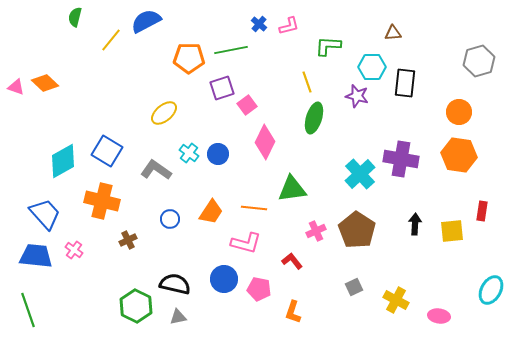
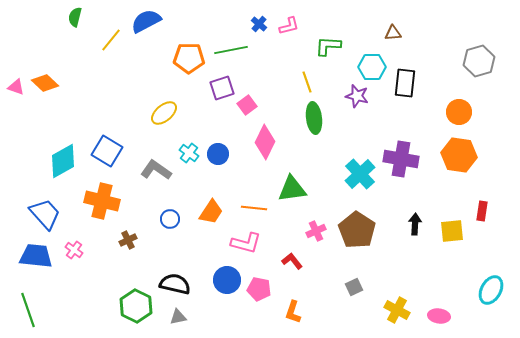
green ellipse at (314, 118): rotated 24 degrees counterclockwise
blue circle at (224, 279): moved 3 px right, 1 px down
yellow cross at (396, 300): moved 1 px right, 10 px down
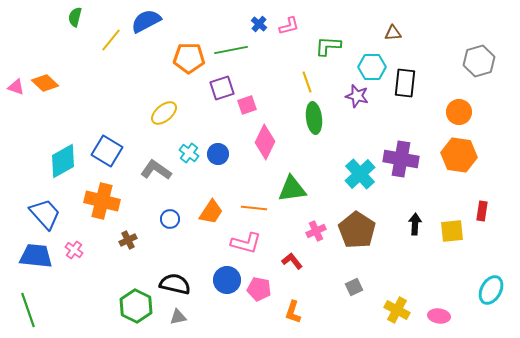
pink square at (247, 105): rotated 18 degrees clockwise
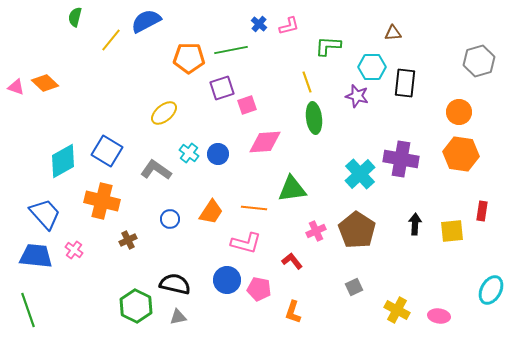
pink diamond at (265, 142): rotated 60 degrees clockwise
orange hexagon at (459, 155): moved 2 px right, 1 px up
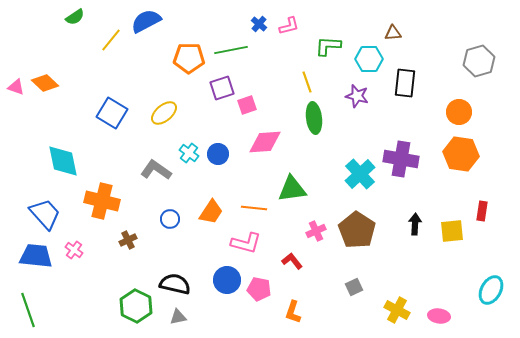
green semicircle at (75, 17): rotated 138 degrees counterclockwise
cyan hexagon at (372, 67): moved 3 px left, 8 px up
blue square at (107, 151): moved 5 px right, 38 px up
cyan diamond at (63, 161): rotated 72 degrees counterclockwise
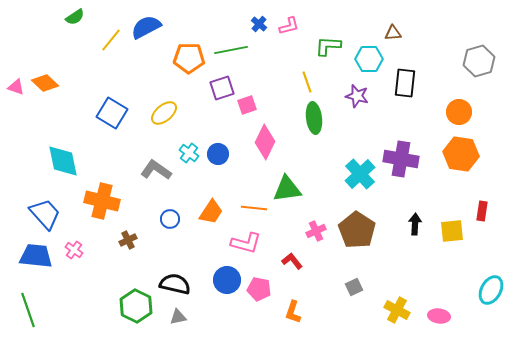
blue semicircle at (146, 21): moved 6 px down
pink diamond at (265, 142): rotated 60 degrees counterclockwise
green triangle at (292, 189): moved 5 px left
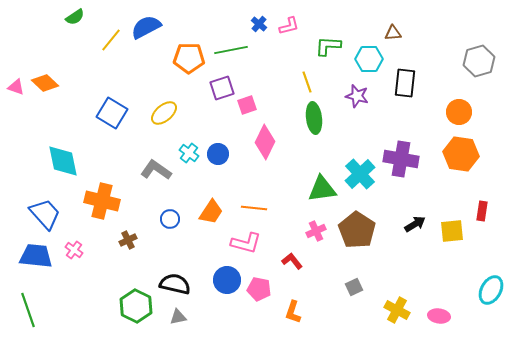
green triangle at (287, 189): moved 35 px right
black arrow at (415, 224): rotated 55 degrees clockwise
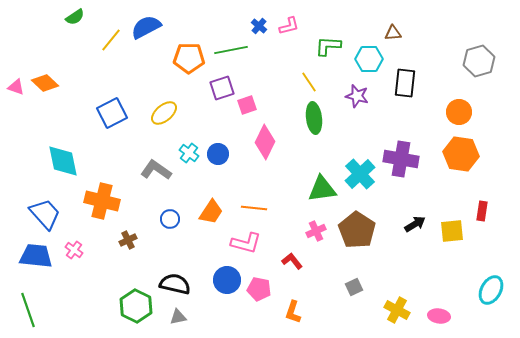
blue cross at (259, 24): moved 2 px down
yellow line at (307, 82): moved 2 px right; rotated 15 degrees counterclockwise
blue square at (112, 113): rotated 32 degrees clockwise
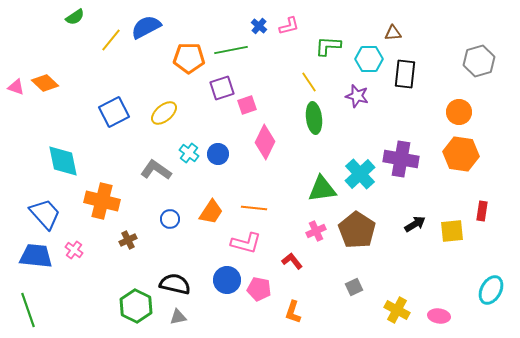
black rectangle at (405, 83): moved 9 px up
blue square at (112, 113): moved 2 px right, 1 px up
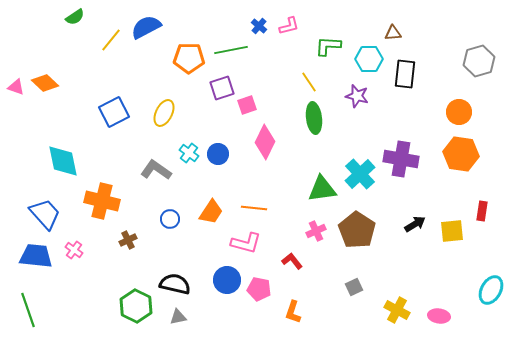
yellow ellipse at (164, 113): rotated 24 degrees counterclockwise
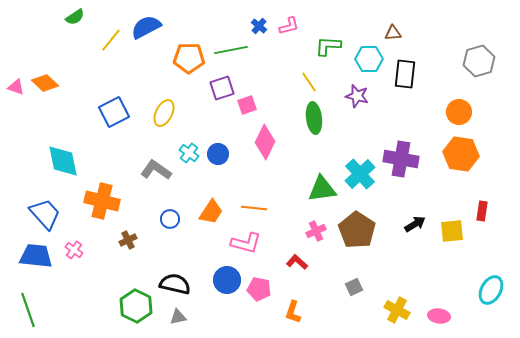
red L-shape at (292, 261): moved 5 px right, 1 px down; rotated 10 degrees counterclockwise
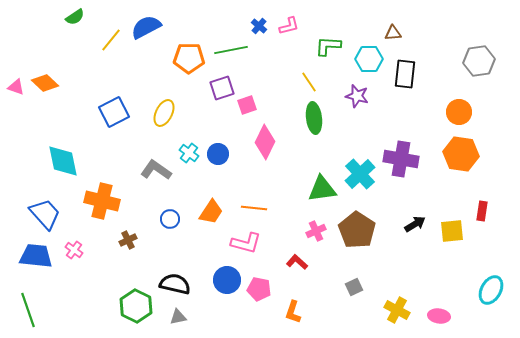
gray hexagon at (479, 61): rotated 8 degrees clockwise
